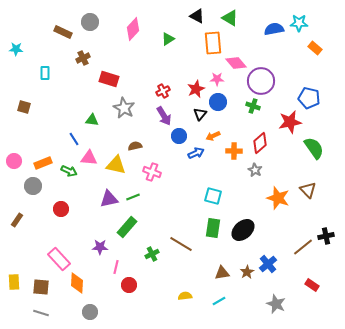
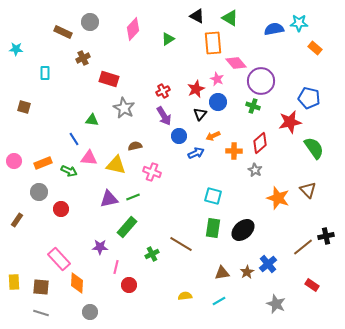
pink star at (217, 79): rotated 24 degrees clockwise
gray circle at (33, 186): moved 6 px right, 6 px down
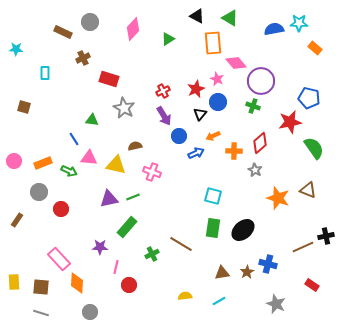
brown triangle at (308, 190): rotated 24 degrees counterclockwise
brown line at (303, 247): rotated 15 degrees clockwise
blue cross at (268, 264): rotated 36 degrees counterclockwise
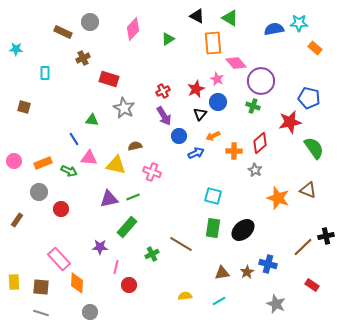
brown line at (303, 247): rotated 20 degrees counterclockwise
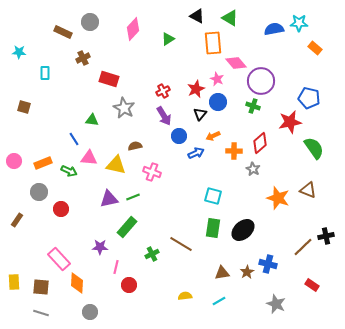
cyan star at (16, 49): moved 3 px right, 3 px down
gray star at (255, 170): moved 2 px left, 1 px up
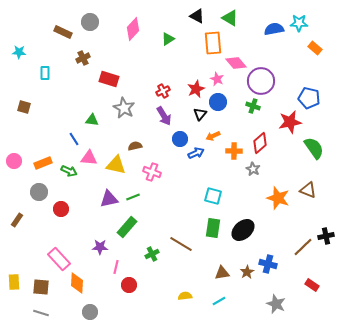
blue circle at (179, 136): moved 1 px right, 3 px down
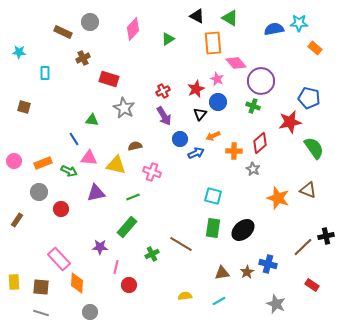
purple triangle at (109, 199): moved 13 px left, 6 px up
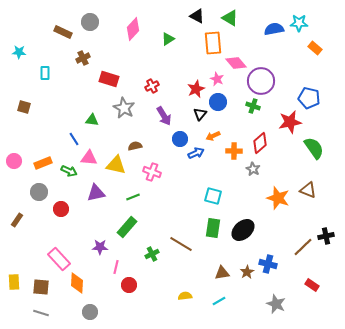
red cross at (163, 91): moved 11 px left, 5 px up
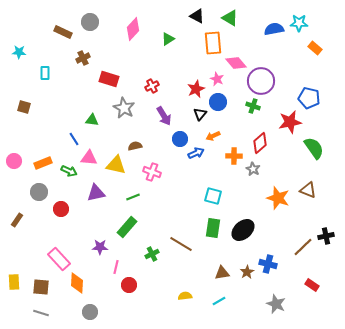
orange cross at (234, 151): moved 5 px down
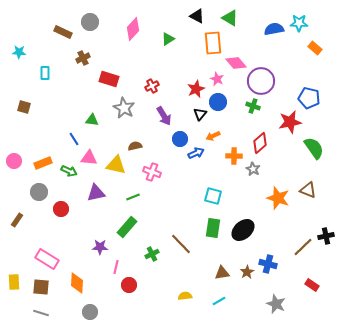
brown line at (181, 244): rotated 15 degrees clockwise
pink rectangle at (59, 259): moved 12 px left; rotated 15 degrees counterclockwise
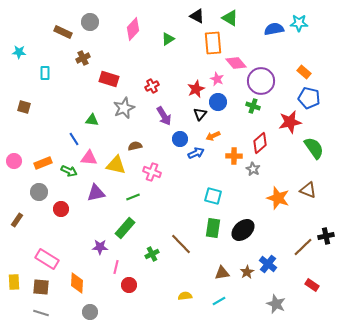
orange rectangle at (315, 48): moved 11 px left, 24 px down
gray star at (124, 108): rotated 20 degrees clockwise
green rectangle at (127, 227): moved 2 px left, 1 px down
blue cross at (268, 264): rotated 24 degrees clockwise
